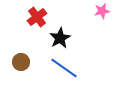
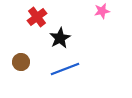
blue line: moved 1 px right, 1 px down; rotated 56 degrees counterclockwise
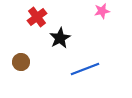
blue line: moved 20 px right
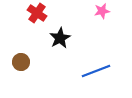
red cross: moved 4 px up; rotated 18 degrees counterclockwise
blue line: moved 11 px right, 2 px down
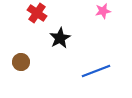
pink star: moved 1 px right
